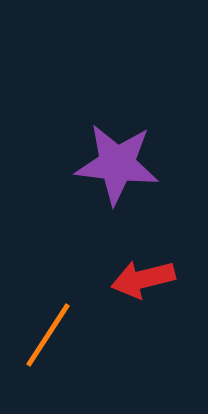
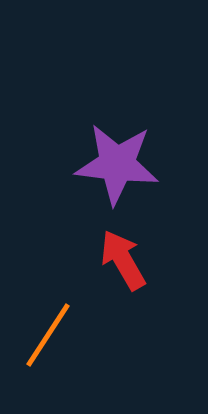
red arrow: moved 20 px left, 19 px up; rotated 74 degrees clockwise
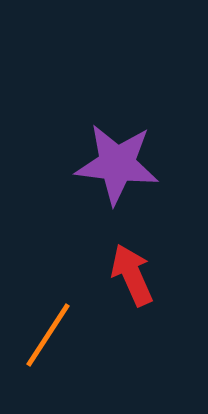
red arrow: moved 9 px right, 15 px down; rotated 6 degrees clockwise
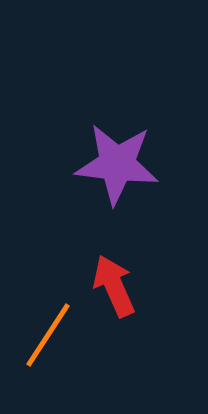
red arrow: moved 18 px left, 11 px down
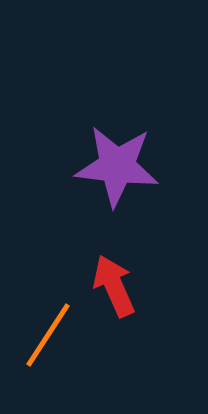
purple star: moved 2 px down
